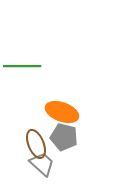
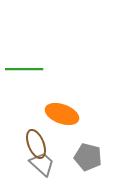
green line: moved 2 px right, 3 px down
orange ellipse: moved 2 px down
gray pentagon: moved 24 px right, 20 px down
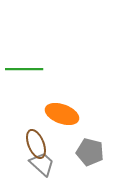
gray pentagon: moved 2 px right, 5 px up
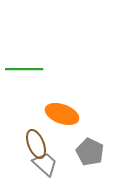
gray pentagon: rotated 12 degrees clockwise
gray trapezoid: moved 3 px right
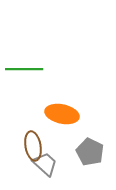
orange ellipse: rotated 8 degrees counterclockwise
brown ellipse: moved 3 px left, 2 px down; rotated 12 degrees clockwise
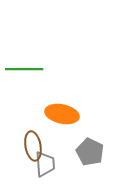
gray trapezoid: rotated 44 degrees clockwise
